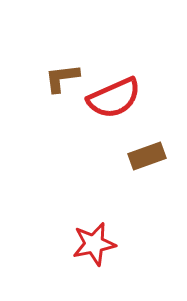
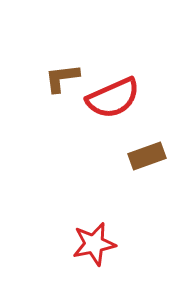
red semicircle: moved 1 px left
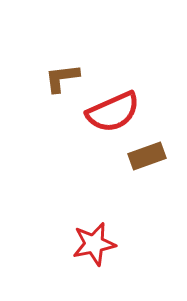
red semicircle: moved 14 px down
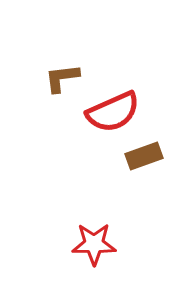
brown rectangle: moved 3 px left
red star: rotated 12 degrees clockwise
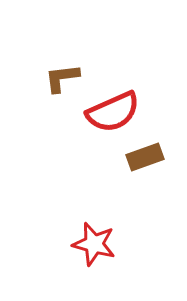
brown rectangle: moved 1 px right, 1 px down
red star: rotated 15 degrees clockwise
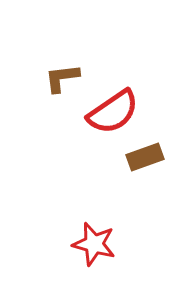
red semicircle: rotated 10 degrees counterclockwise
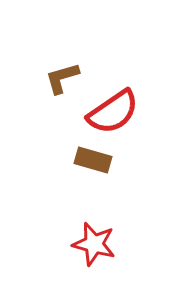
brown L-shape: rotated 9 degrees counterclockwise
brown rectangle: moved 52 px left, 3 px down; rotated 36 degrees clockwise
